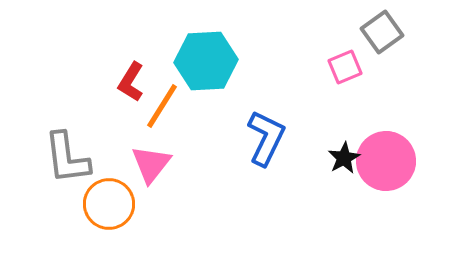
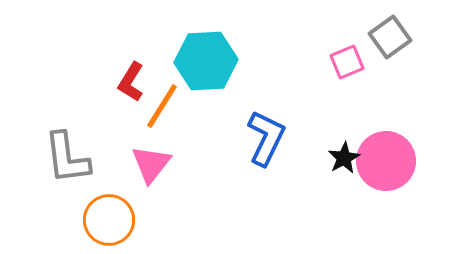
gray square: moved 8 px right, 5 px down
pink square: moved 2 px right, 5 px up
orange circle: moved 16 px down
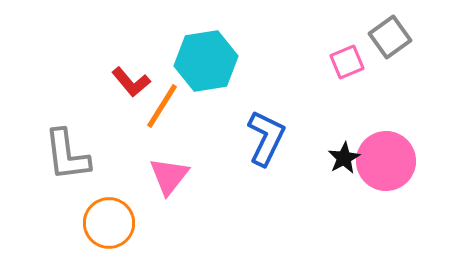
cyan hexagon: rotated 6 degrees counterclockwise
red L-shape: rotated 72 degrees counterclockwise
gray L-shape: moved 3 px up
pink triangle: moved 18 px right, 12 px down
orange circle: moved 3 px down
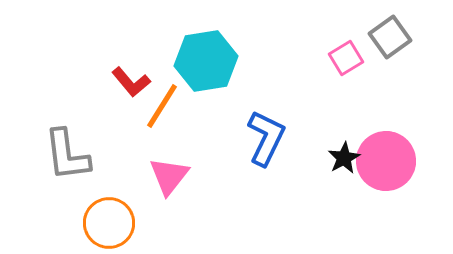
pink square: moved 1 px left, 4 px up; rotated 8 degrees counterclockwise
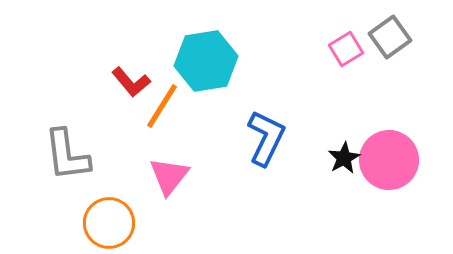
pink square: moved 9 px up
pink circle: moved 3 px right, 1 px up
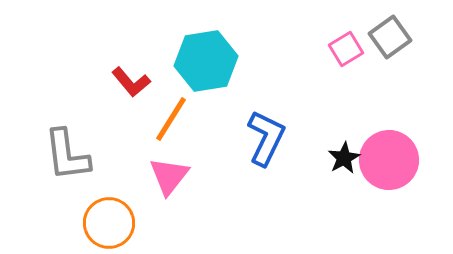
orange line: moved 9 px right, 13 px down
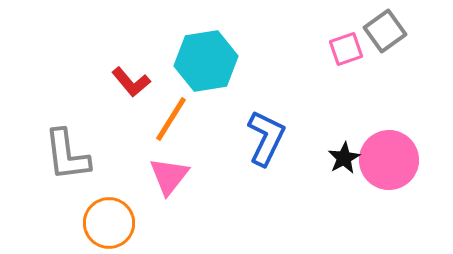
gray square: moved 5 px left, 6 px up
pink square: rotated 12 degrees clockwise
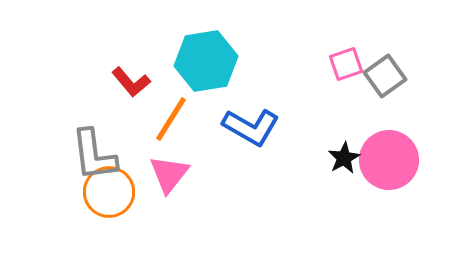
gray square: moved 45 px down
pink square: moved 15 px down
blue L-shape: moved 15 px left, 11 px up; rotated 94 degrees clockwise
gray L-shape: moved 27 px right
pink triangle: moved 2 px up
orange circle: moved 31 px up
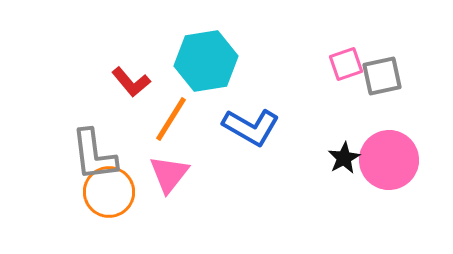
gray square: moved 3 px left; rotated 24 degrees clockwise
